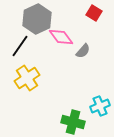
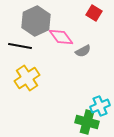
gray hexagon: moved 1 px left, 2 px down
black line: rotated 65 degrees clockwise
gray semicircle: rotated 21 degrees clockwise
green cross: moved 14 px right
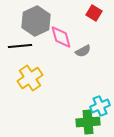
pink diamond: rotated 20 degrees clockwise
black line: rotated 15 degrees counterclockwise
yellow cross: moved 3 px right
green cross: moved 1 px right; rotated 20 degrees counterclockwise
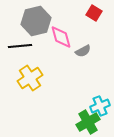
gray hexagon: rotated 12 degrees clockwise
green cross: rotated 25 degrees counterclockwise
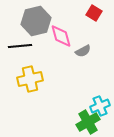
pink diamond: moved 1 px up
yellow cross: moved 1 px down; rotated 20 degrees clockwise
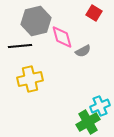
pink diamond: moved 1 px right, 1 px down
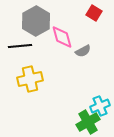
gray hexagon: rotated 16 degrees counterclockwise
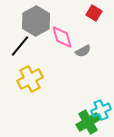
black line: rotated 45 degrees counterclockwise
yellow cross: rotated 15 degrees counterclockwise
cyan cross: moved 1 px right, 4 px down
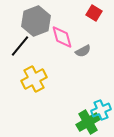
gray hexagon: rotated 8 degrees clockwise
yellow cross: moved 4 px right
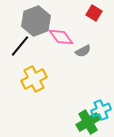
pink diamond: moved 1 px left; rotated 20 degrees counterclockwise
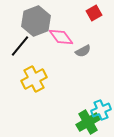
red square: rotated 28 degrees clockwise
